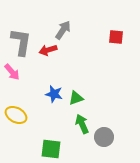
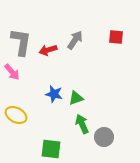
gray arrow: moved 12 px right, 10 px down
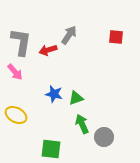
gray arrow: moved 6 px left, 5 px up
pink arrow: moved 3 px right
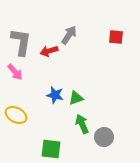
red arrow: moved 1 px right, 1 px down
blue star: moved 1 px right, 1 px down
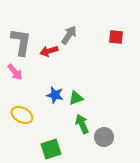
yellow ellipse: moved 6 px right
green square: rotated 25 degrees counterclockwise
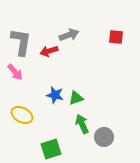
gray arrow: rotated 36 degrees clockwise
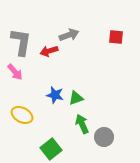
green square: rotated 20 degrees counterclockwise
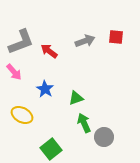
gray arrow: moved 16 px right, 6 px down
gray L-shape: rotated 60 degrees clockwise
red arrow: rotated 54 degrees clockwise
pink arrow: moved 1 px left
blue star: moved 10 px left, 6 px up; rotated 18 degrees clockwise
green arrow: moved 2 px right, 1 px up
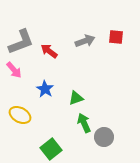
pink arrow: moved 2 px up
yellow ellipse: moved 2 px left
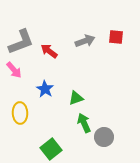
yellow ellipse: moved 2 px up; rotated 60 degrees clockwise
